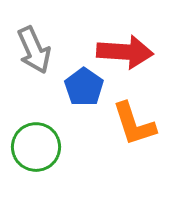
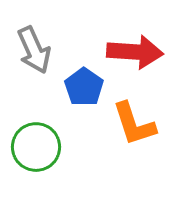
red arrow: moved 10 px right
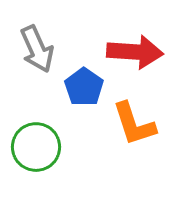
gray arrow: moved 3 px right, 1 px up
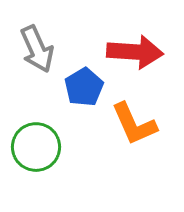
blue pentagon: rotated 6 degrees clockwise
orange L-shape: rotated 6 degrees counterclockwise
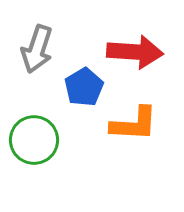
gray arrow: rotated 42 degrees clockwise
orange L-shape: rotated 63 degrees counterclockwise
green circle: moved 2 px left, 7 px up
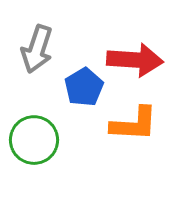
red arrow: moved 8 px down
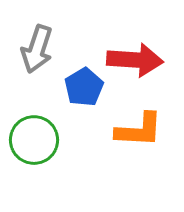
orange L-shape: moved 5 px right, 6 px down
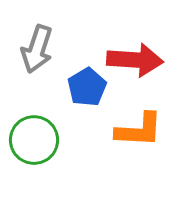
blue pentagon: moved 3 px right
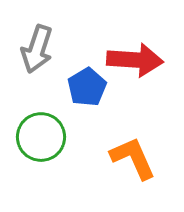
orange L-shape: moved 6 px left, 28 px down; rotated 117 degrees counterclockwise
green circle: moved 7 px right, 3 px up
